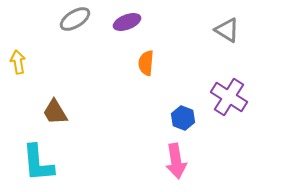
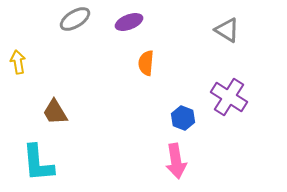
purple ellipse: moved 2 px right
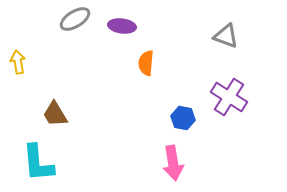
purple ellipse: moved 7 px left, 4 px down; rotated 28 degrees clockwise
gray triangle: moved 1 px left, 6 px down; rotated 12 degrees counterclockwise
brown trapezoid: moved 2 px down
blue hexagon: rotated 10 degrees counterclockwise
pink arrow: moved 3 px left, 2 px down
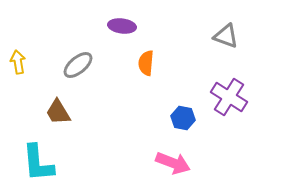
gray ellipse: moved 3 px right, 46 px down; rotated 8 degrees counterclockwise
brown trapezoid: moved 3 px right, 2 px up
pink arrow: rotated 60 degrees counterclockwise
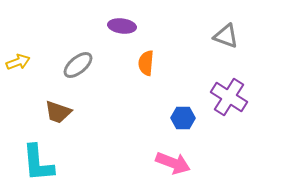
yellow arrow: rotated 80 degrees clockwise
brown trapezoid: rotated 40 degrees counterclockwise
blue hexagon: rotated 10 degrees counterclockwise
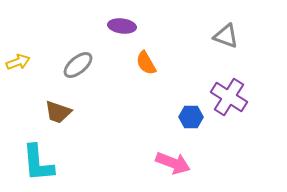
orange semicircle: rotated 35 degrees counterclockwise
blue hexagon: moved 8 px right, 1 px up
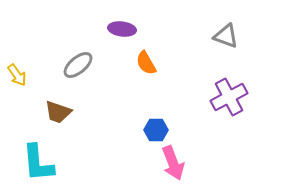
purple ellipse: moved 3 px down
yellow arrow: moved 1 px left, 13 px down; rotated 75 degrees clockwise
purple cross: rotated 30 degrees clockwise
blue hexagon: moved 35 px left, 13 px down
pink arrow: rotated 48 degrees clockwise
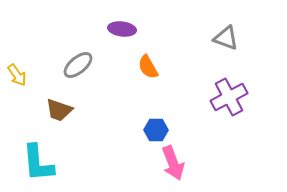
gray triangle: moved 2 px down
orange semicircle: moved 2 px right, 4 px down
brown trapezoid: moved 1 px right, 2 px up
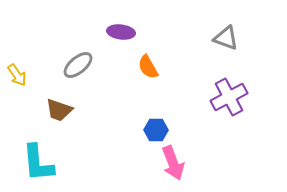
purple ellipse: moved 1 px left, 3 px down
